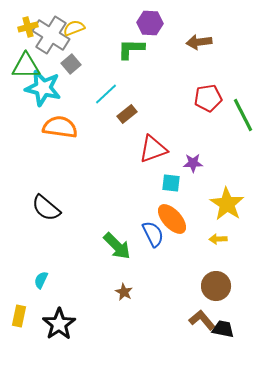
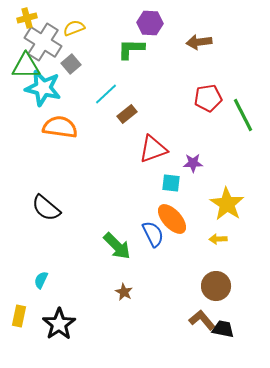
yellow cross: moved 1 px left, 9 px up
gray cross: moved 8 px left, 7 px down
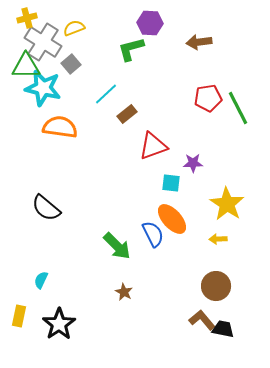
green L-shape: rotated 16 degrees counterclockwise
green line: moved 5 px left, 7 px up
red triangle: moved 3 px up
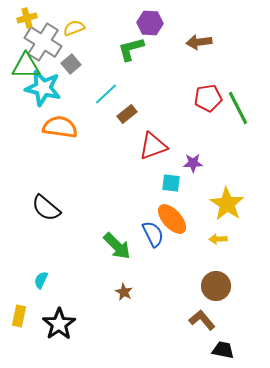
black trapezoid: moved 21 px down
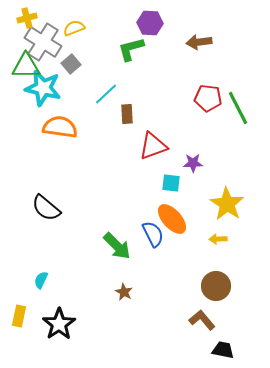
red pentagon: rotated 16 degrees clockwise
brown rectangle: rotated 54 degrees counterclockwise
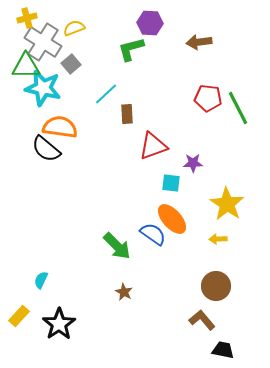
black semicircle: moved 59 px up
blue semicircle: rotated 28 degrees counterclockwise
yellow rectangle: rotated 30 degrees clockwise
